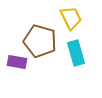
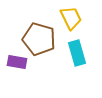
brown pentagon: moved 1 px left, 2 px up
cyan rectangle: moved 1 px right
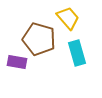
yellow trapezoid: moved 3 px left; rotated 15 degrees counterclockwise
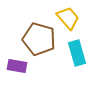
purple rectangle: moved 4 px down
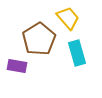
brown pentagon: rotated 24 degrees clockwise
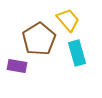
yellow trapezoid: moved 2 px down
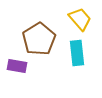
yellow trapezoid: moved 12 px right, 1 px up
cyan rectangle: rotated 10 degrees clockwise
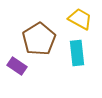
yellow trapezoid: rotated 20 degrees counterclockwise
purple rectangle: rotated 24 degrees clockwise
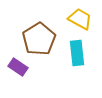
purple rectangle: moved 1 px right, 1 px down
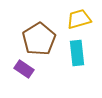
yellow trapezoid: moved 1 px left; rotated 45 degrees counterclockwise
purple rectangle: moved 6 px right, 2 px down
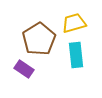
yellow trapezoid: moved 5 px left, 4 px down
cyan rectangle: moved 1 px left, 2 px down
